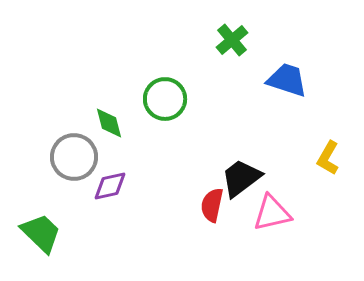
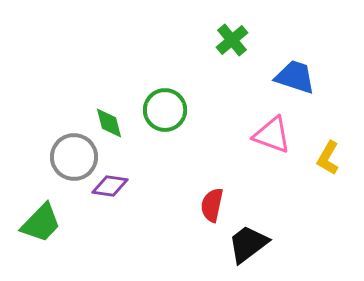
blue trapezoid: moved 8 px right, 3 px up
green circle: moved 11 px down
black trapezoid: moved 7 px right, 66 px down
purple diamond: rotated 21 degrees clockwise
pink triangle: moved 78 px up; rotated 33 degrees clockwise
green trapezoid: moved 10 px up; rotated 90 degrees clockwise
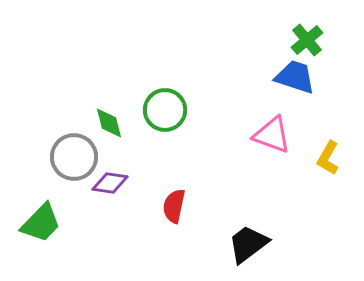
green cross: moved 75 px right
purple diamond: moved 3 px up
red semicircle: moved 38 px left, 1 px down
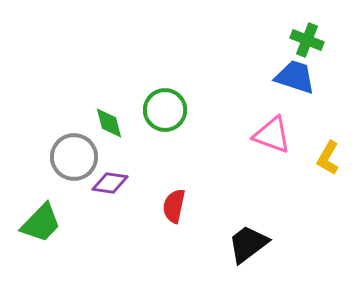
green cross: rotated 28 degrees counterclockwise
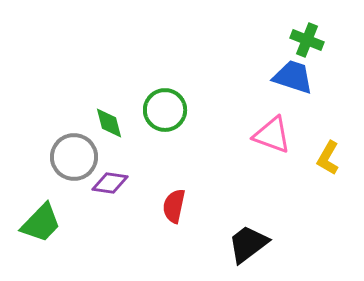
blue trapezoid: moved 2 px left
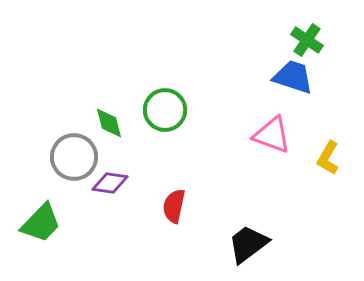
green cross: rotated 12 degrees clockwise
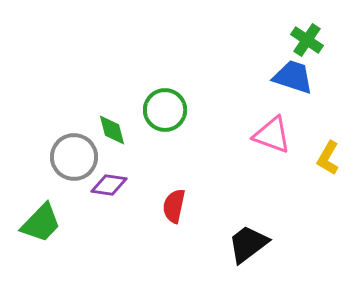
green diamond: moved 3 px right, 7 px down
purple diamond: moved 1 px left, 2 px down
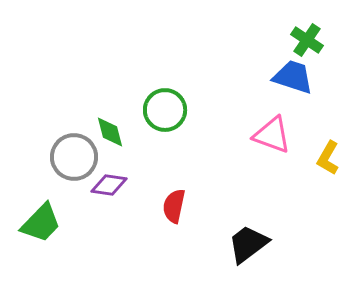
green diamond: moved 2 px left, 2 px down
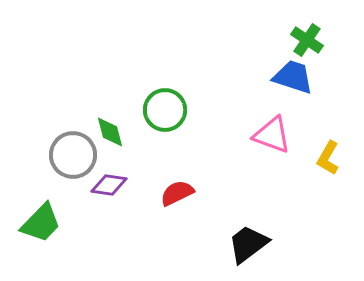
gray circle: moved 1 px left, 2 px up
red semicircle: moved 3 px right, 13 px up; rotated 52 degrees clockwise
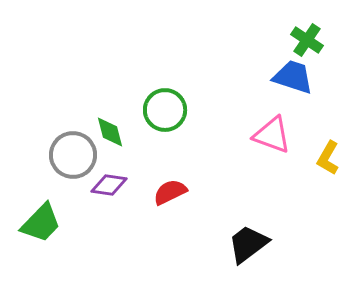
red semicircle: moved 7 px left, 1 px up
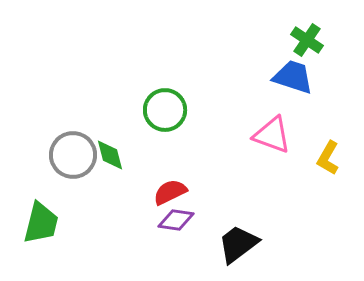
green diamond: moved 23 px down
purple diamond: moved 67 px right, 35 px down
green trapezoid: rotated 30 degrees counterclockwise
black trapezoid: moved 10 px left
